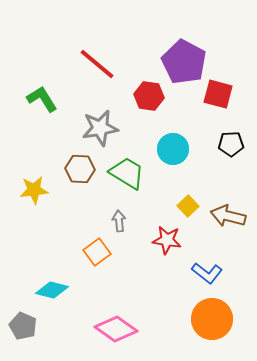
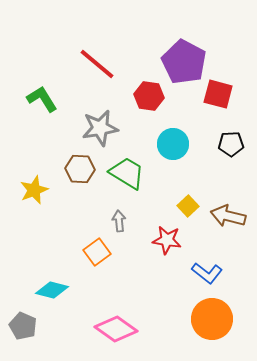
cyan circle: moved 5 px up
yellow star: rotated 16 degrees counterclockwise
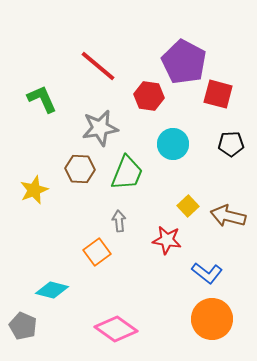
red line: moved 1 px right, 2 px down
green L-shape: rotated 8 degrees clockwise
green trapezoid: rotated 81 degrees clockwise
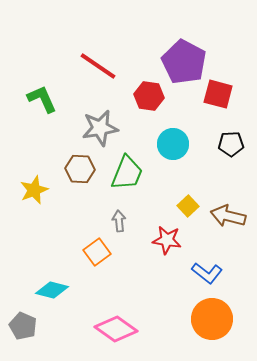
red line: rotated 6 degrees counterclockwise
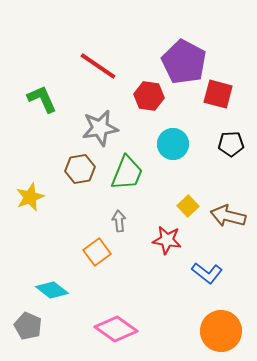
brown hexagon: rotated 12 degrees counterclockwise
yellow star: moved 4 px left, 7 px down
cyan diamond: rotated 24 degrees clockwise
orange circle: moved 9 px right, 12 px down
gray pentagon: moved 5 px right
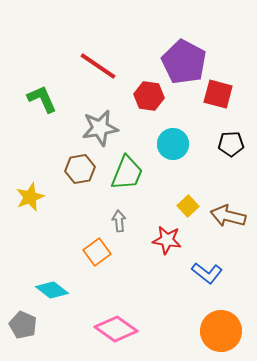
gray pentagon: moved 5 px left, 1 px up
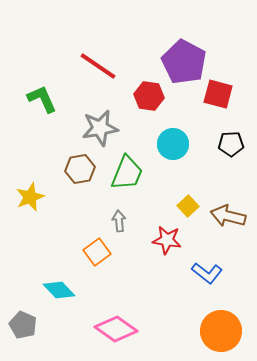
cyan diamond: moved 7 px right; rotated 8 degrees clockwise
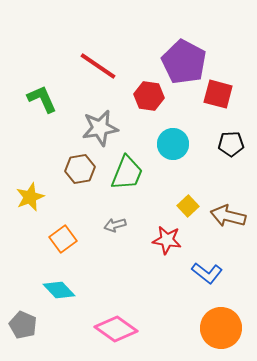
gray arrow: moved 4 px left, 4 px down; rotated 100 degrees counterclockwise
orange square: moved 34 px left, 13 px up
orange circle: moved 3 px up
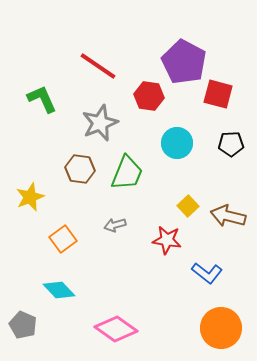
gray star: moved 5 px up; rotated 12 degrees counterclockwise
cyan circle: moved 4 px right, 1 px up
brown hexagon: rotated 16 degrees clockwise
